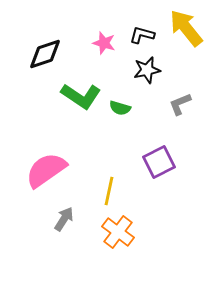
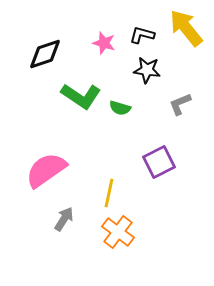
black star: rotated 20 degrees clockwise
yellow line: moved 2 px down
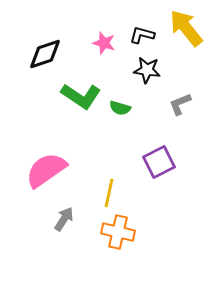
orange cross: rotated 24 degrees counterclockwise
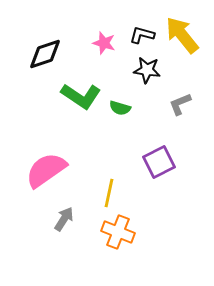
yellow arrow: moved 4 px left, 7 px down
orange cross: rotated 8 degrees clockwise
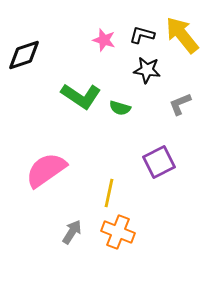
pink star: moved 3 px up
black diamond: moved 21 px left, 1 px down
gray arrow: moved 8 px right, 13 px down
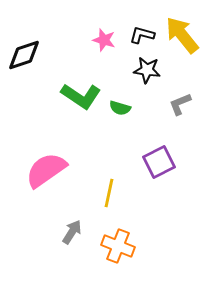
orange cross: moved 14 px down
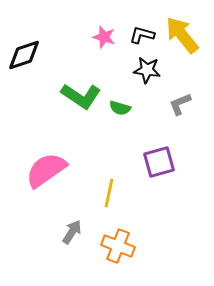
pink star: moved 3 px up
purple square: rotated 12 degrees clockwise
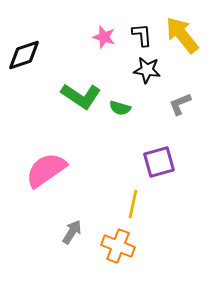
black L-shape: rotated 70 degrees clockwise
yellow line: moved 24 px right, 11 px down
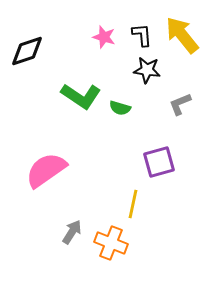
black diamond: moved 3 px right, 4 px up
orange cross: moved 7 px left, 3 px up
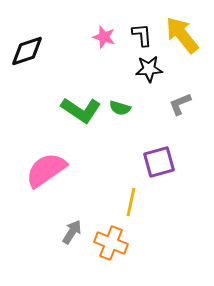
black star: moved 2 px right, 1 px up; rotated 12 degrees counterclockwise
green L-shape: moved 14 px down
yellow line: moved 2 px left, 2 px up
